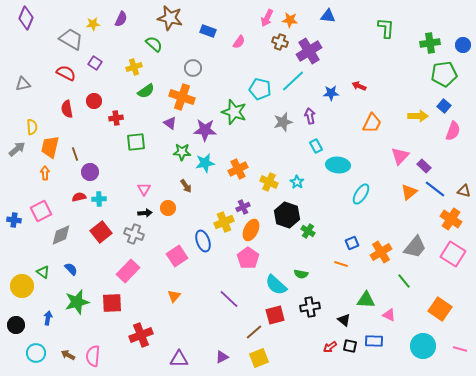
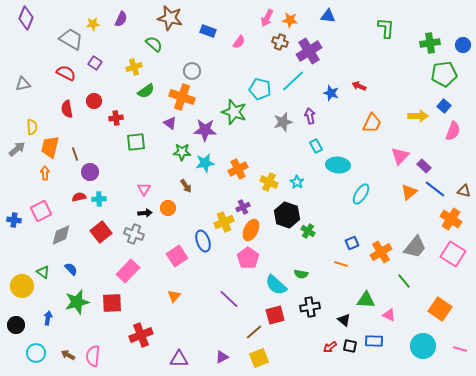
gray circle at (193, 68): moved 1 px left, 3 px down
blue star at (331, 93): rotated 21 degrees clockwise
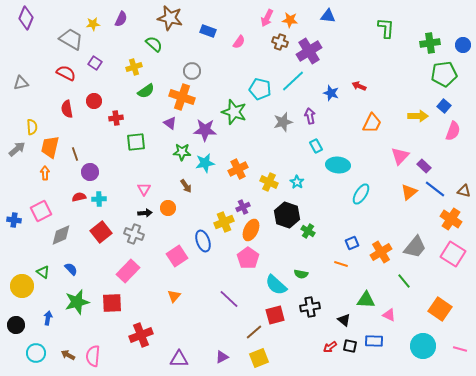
gray triangle at (23, 84): moved 2 px left, 1 px up
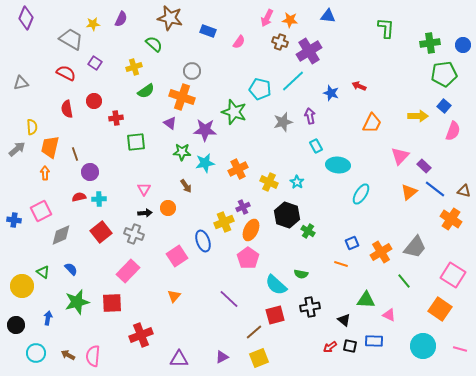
pink square at (453, 254): moved 21 px down
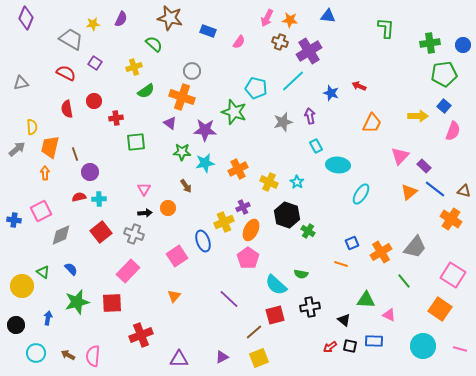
cyan pentagon at (260, 89): moved 4 px left, 1 px up
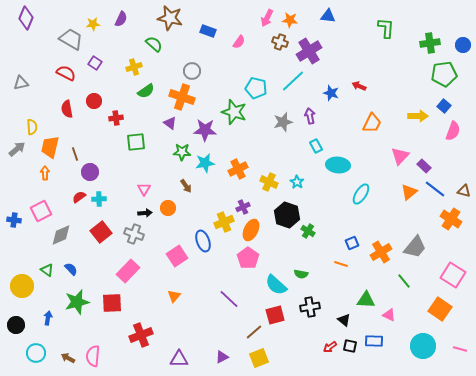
red semicircle at (79, 197): rotated 24 degrees counterclockwise
green triangle at (43, 272): moved 4 px right, 2 px up
brown arrow at (68, 355): moved 3 px down
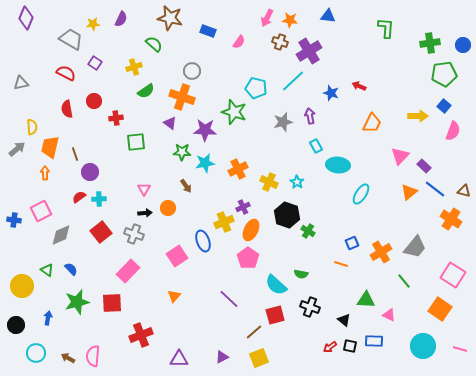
black cross at (310, 307): rotated 30 degrees clockwise
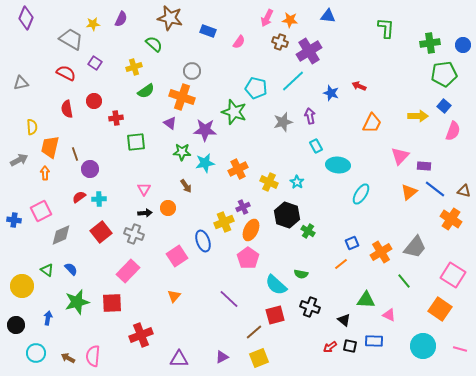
gray arrow at (17, 149): moved 2 px right, 11 px down; rotated 12 degrees clockwise
purple rectangle at (424, 166): rotated 40 degrees counterclockwise
purple circle at (90, 172): moved 3 px up
orange line at (341, 264): rotated 56 degrees counterclockwise
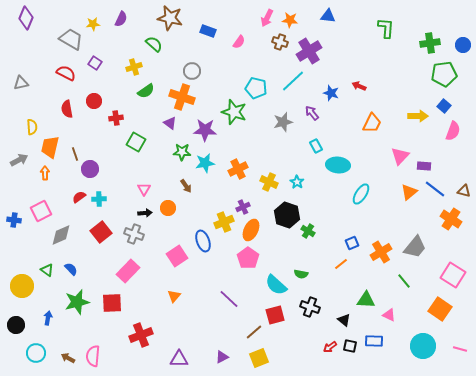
purple arrow at (310, 116): moved 2 px right, 3 px up; rotated 28 degrees counterclockwise
green square at (136, 142): rotated 36 degrees clockwise
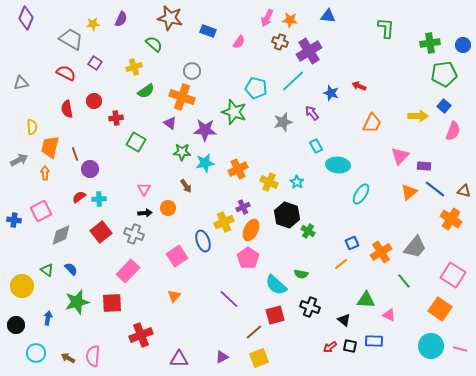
cyan circle at (423, 346): moved 8 px right
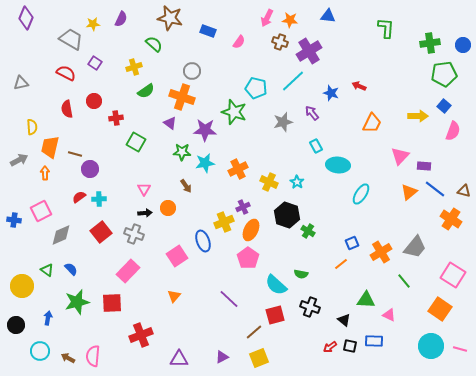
brown line at (75, 154): rotated 56 degrees counterclockwise
cyan circle at (36, 353): moved 4 px right, 2 px up
